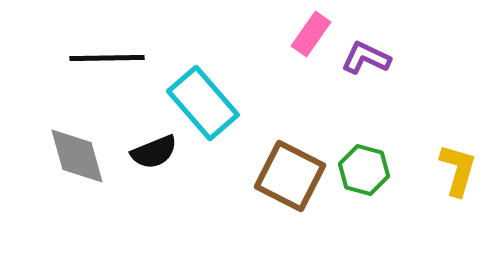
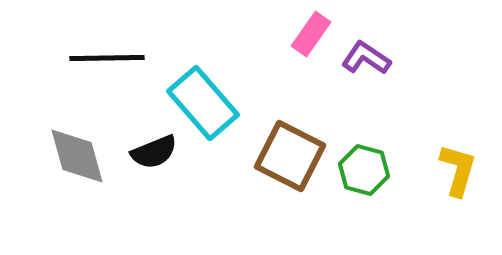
purple L-shape: rotated 9 degrees clockwise
brown square: moved 20 px up
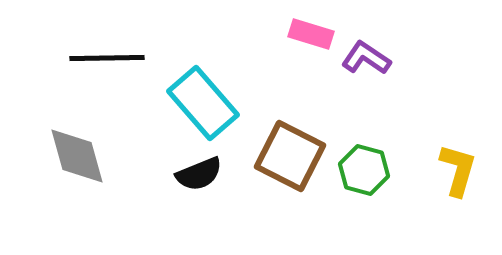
pink rectangle: rotated 72 degrees clockwise
black semicircle: moved 45 px right, 22 px down
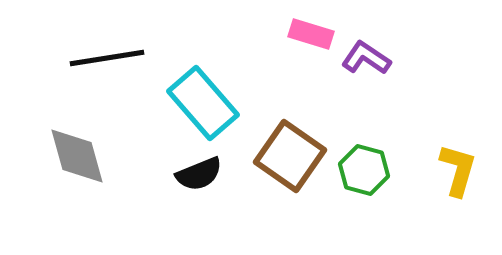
black line: rotated 8 degrees counterclockwise
brown square: rotated 8 degrees clockwise
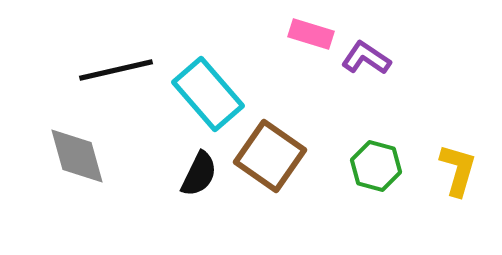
black line: moved 9 px right, 12 px down; rotated 4 degrees counterclockwise
cyan rectangle: moved 5 px right, 9 px up
brown square: moved 20 px left
green hexagon: moved 12 px right, 4 px up
black semicircle: rotated 42 degrees counterclockwise
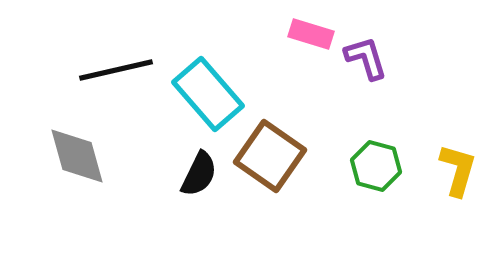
purple L-shape: rotated 39 degrees clockwise
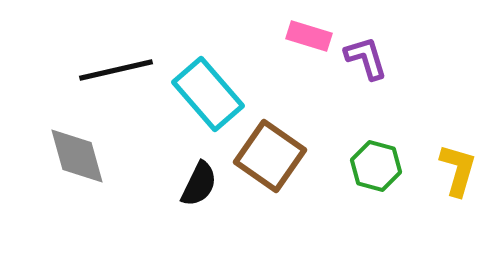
pink rectangle: moved 2 px left, 2 px down
black semicircle: moved 10 px down
